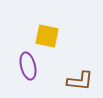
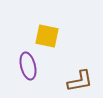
brown L-shape: rotated 16 degrees counterclockwise
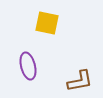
yellow square: moved 13 px up
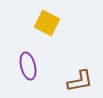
yellow square: rotated 15 degrees clockwise
